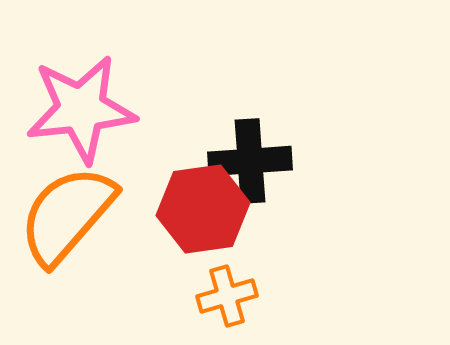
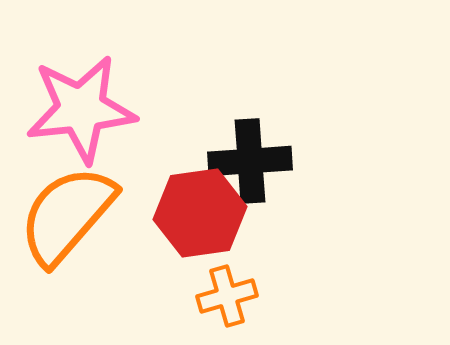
red hexagon: moved 3 px left, 4 px down
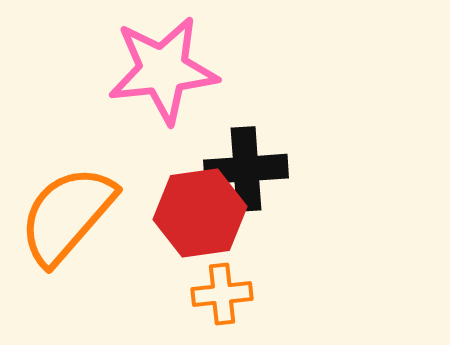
pink star: moved 82 px right, 39 px up
black cross: moved 4 px left, 8 px down
orange cross: moved 5 px left, 2 px up; rotated 10 degrees clockwise
